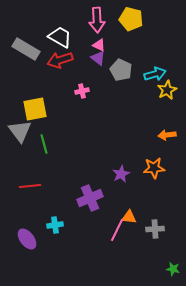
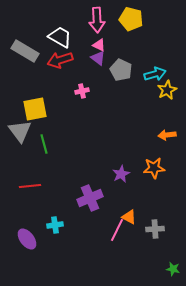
gray rectangle: moved 1 px left, 2 px down
orange triangle: rotated 21 degrees clockwise
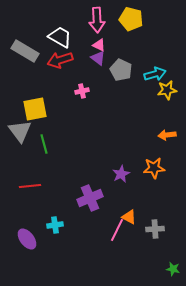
yellow star: rotated 18 degrees clockwise
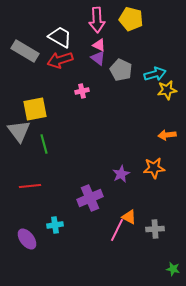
gray triangle: moved 1 px left
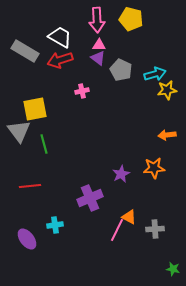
pink triangle: rotated 24 degrees counterclockwise
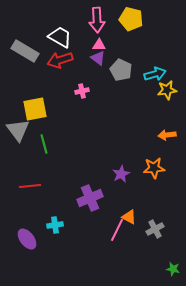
gray triangle: moved 1 px left, 1 px up
gray cross: rotated 24 degrees counterclockwise
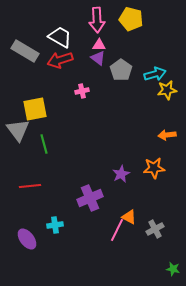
gray pentagon: rotated 10 degrees clockwise
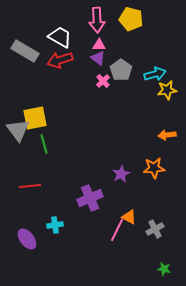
pink cross: moved 21 px right, 10 px up; rotated 32 degrees counterclockwise
yellow square: moved 9 px down
green star: moved 9 px left
